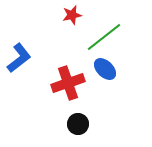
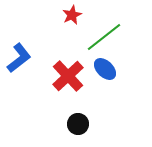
red star: rotated 12 degrees counterclockwise
red cross: moved 7 px up; rotated 24 degrees counterclockwise
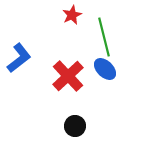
green line: rotated 66 degrees counterclockwise
black circle: moved 3 px left, 2 px down
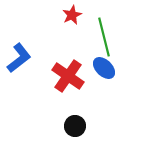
blue ellipse: moved 1 px left, 1 px up
red cross: rotated 12 degrees counterclockwise
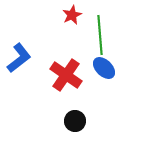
green line: moved 4 px left, 2 px up; rotated 9 degrees clockwise
red cross: moved 2 px left, 1 px up
black circle: moved 5 px up
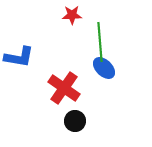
red star: rotated 24 degrees clockwise
green line: moved 7 px down
blue L-shape: moved 1 px up; rotated 48 degrees clockwise
red cross: moved 2 px left, 13 px down
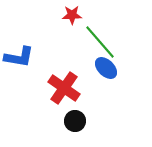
green line: rotated 36 degrees counterclockwise
blue ellipse: moved 2 px right
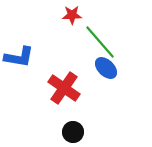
black circle: moved 2 px left, 11 px down
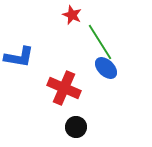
red star: rotated 24 degrees clockwise
green line: rotated 9 degrees clockwise
red cross: rotated 12 degrees counterclockwise
black circle: moved 3 px right, 5 px up
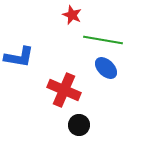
green line: moved 3 px right, 2 px up; rotated 48 degrees counterclockwise
red cross: moved 2 px down
black circle: moved 3 px right, 2 px up
